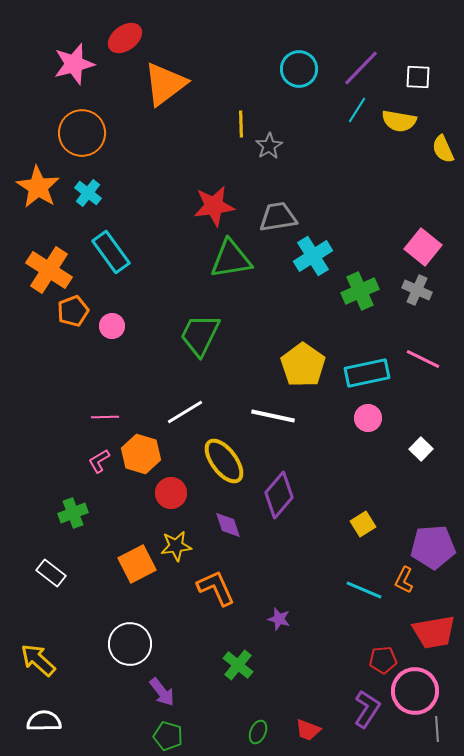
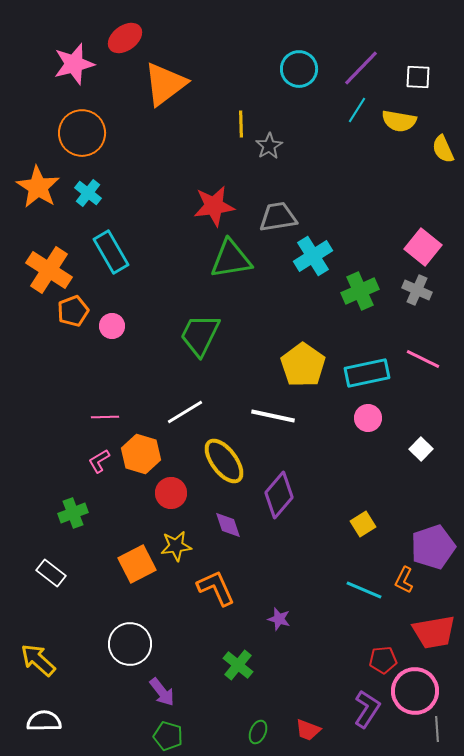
cyan rectangle at (111, 252): rotated 6 degrees clockwise
purple pentagon at (433, 547): rotated 15 degrees counterclockwise
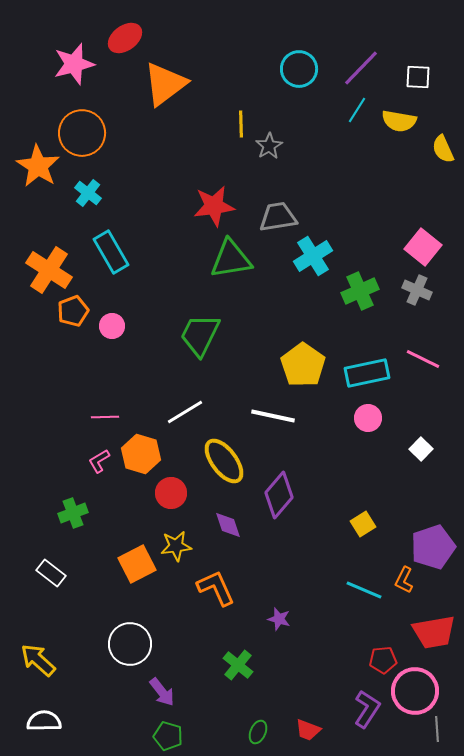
orange star at (38, 187): moved 21 px up
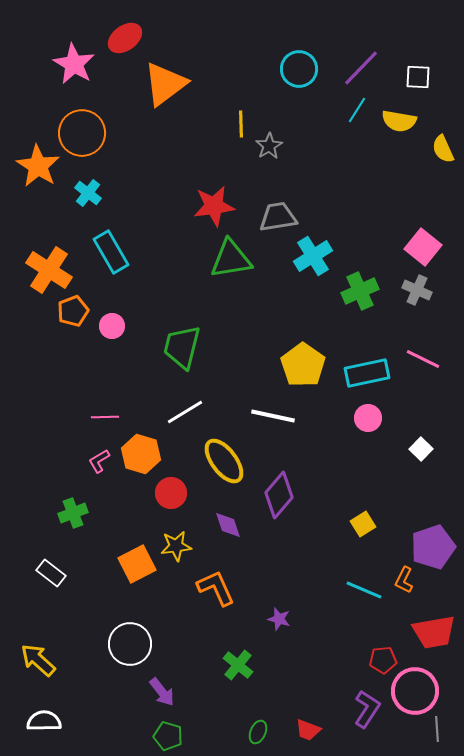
pink star at (74, 64): rotated 27 degrees counterclockwise
green trapezoid at (200, 335): moved 18 px left, 12 px down; rotated 12 degrees counterclockwise
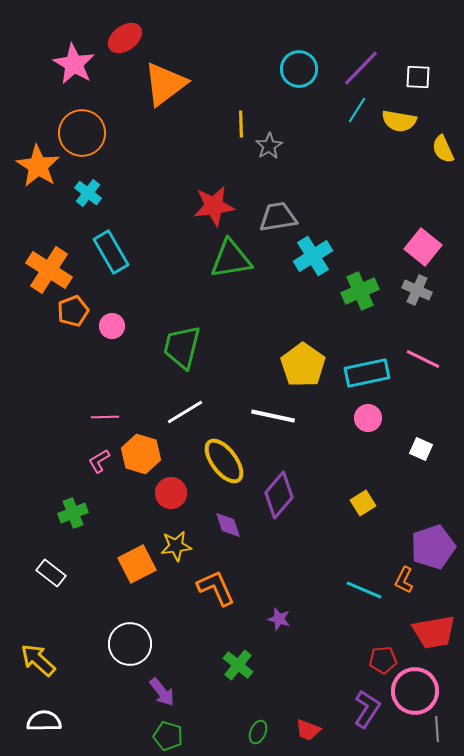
white square at (421, 449): rotated 20 degrees counterclockwise
yellow square at (363, 524): moved 21 px up
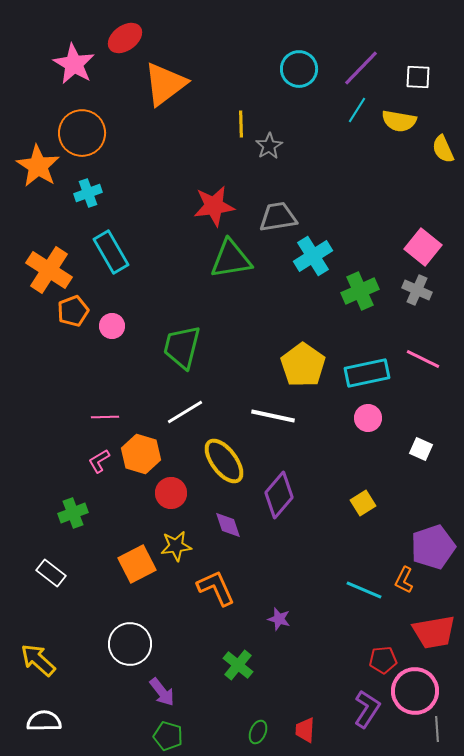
cyan cross at (88, 193): rotated 32 degrees clockwise
red trapezoid at (308, 730): moved 3 px left; rotated 72 degrees clockwise
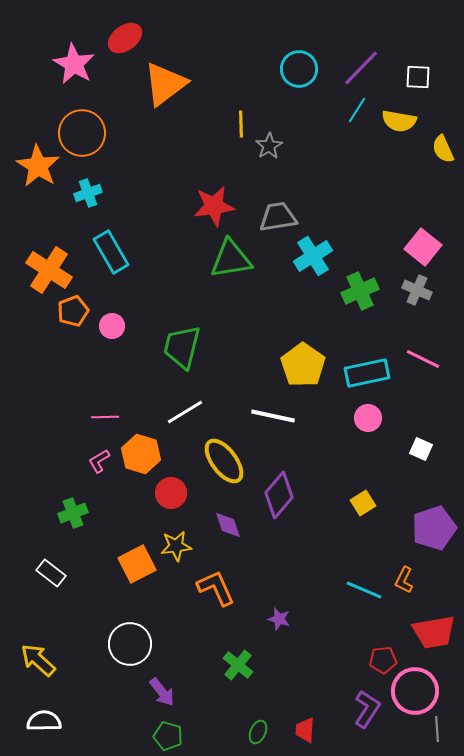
purple pentagon at (433, 547): moved 1 px right, 19 px up
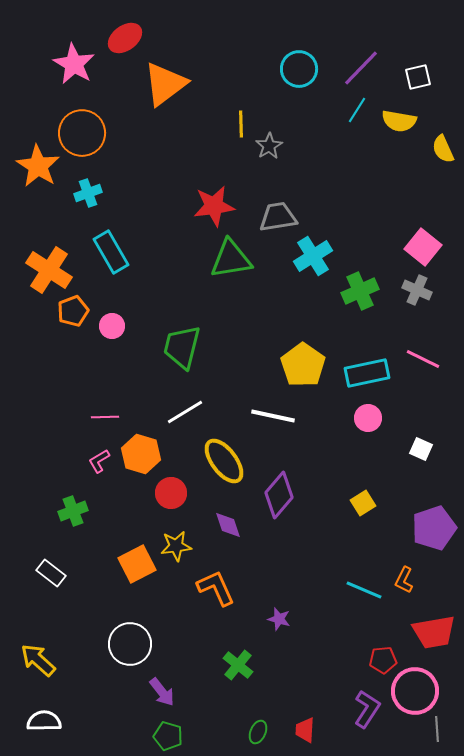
white square at (418, 77): rotated 16 degrees counterclockwise
green cross at (73, 513): moved 2 px up
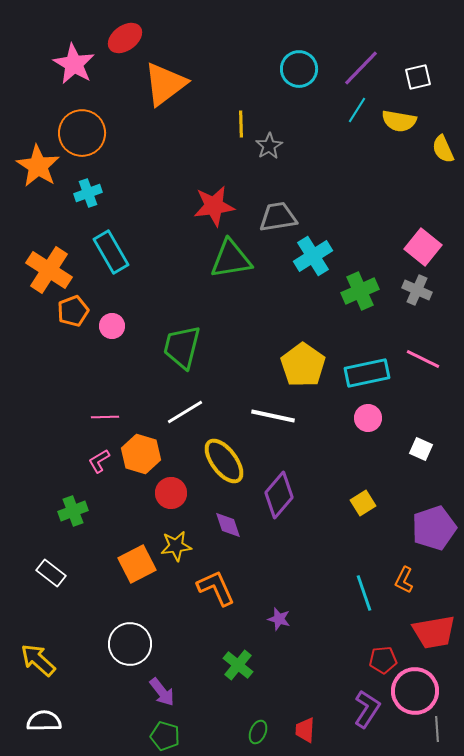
cyan line at (364, 590): moved 3 px down; rotated 48 degrees clockwise
green pentagon at (168, 736): moved 3 px left
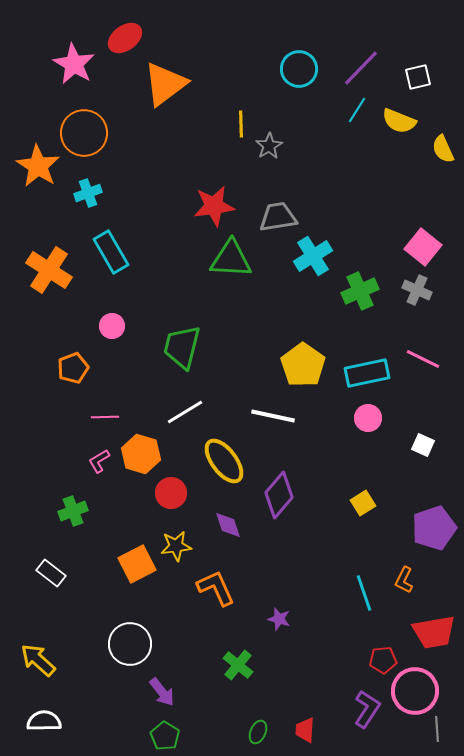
yellow semicircle at (399, 121): rotated 12 degrees clockwise
orange circle at (82, 133): moved 2 px right
green triangle at (231, 259): rotated 12 degrees clockwise
orange pentagon at (73, 311): moved 57 px down
white square at (421, 449): moved 2 px right, 4 px up
green pentagon at (165, 736): rotated 16 degrees clockwise
